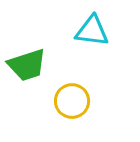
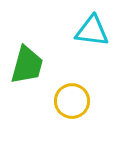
green trapezoid: rotated 57 degrees counterclockwise
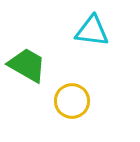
green trapezoid: rotated 75 degrees counterclockwise
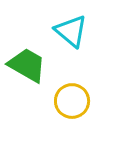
cyan triangle: moved 21 px left; rotated 33 degrees clockwise
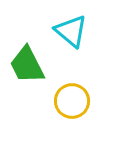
green trapezoid: rotated 147 degrees counterclockwise
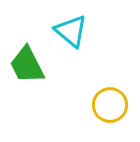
yellow circle: moved 38 px right, 4 px down
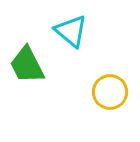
yellow circle: moved 13 px up
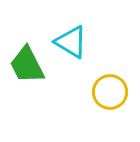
cyan triangle: moved 11 px down; rotated 9 degrees counterclockwise
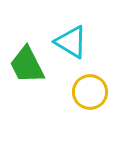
yellow circle: moved 20 px left
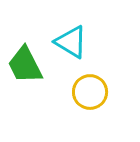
green trapezoid: moved 2 px left
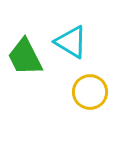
green trapezoid: moved 8 px up
